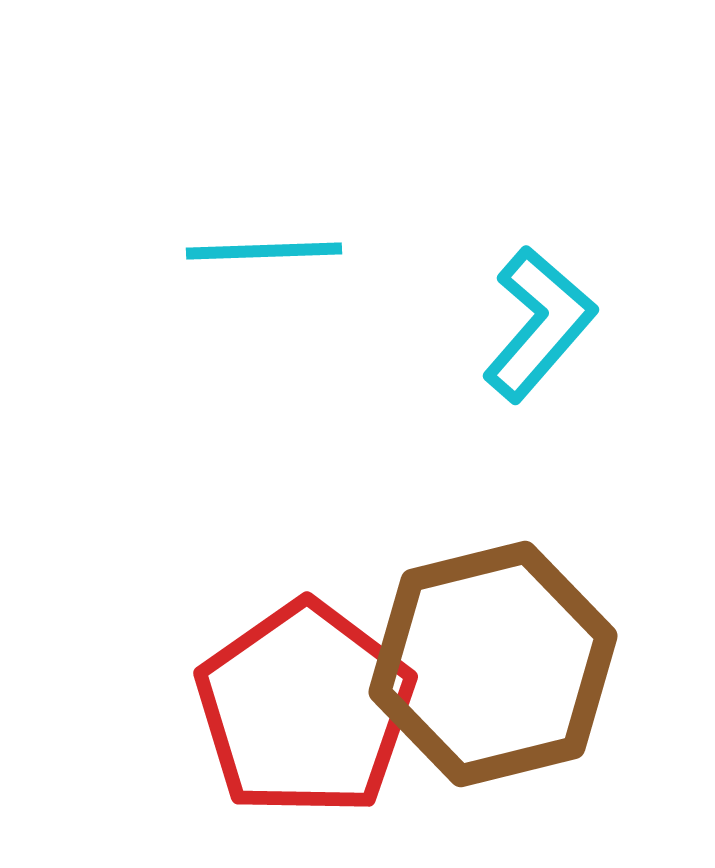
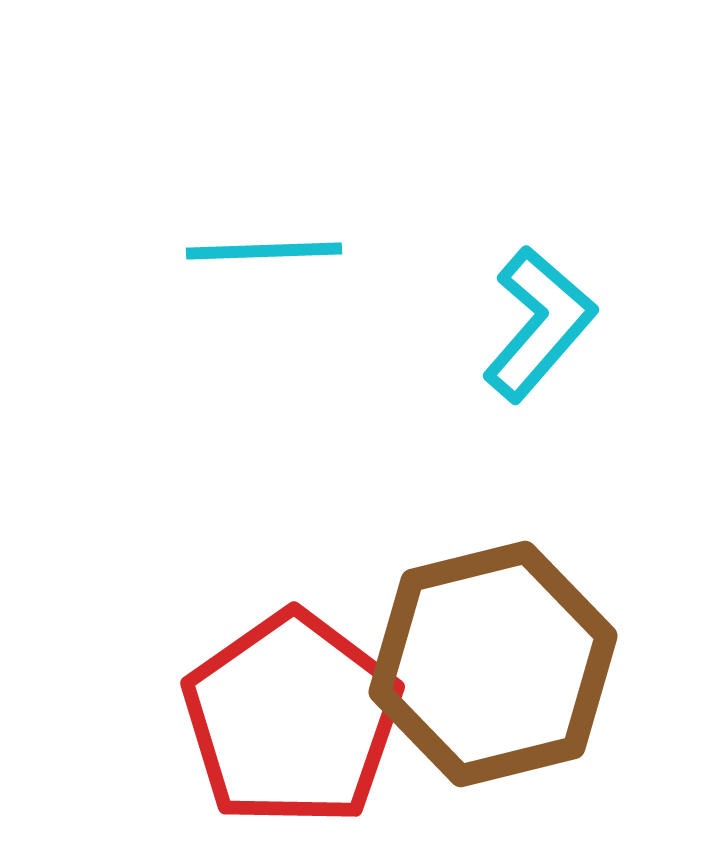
red pentagon: moved 13 px left, 10 px down
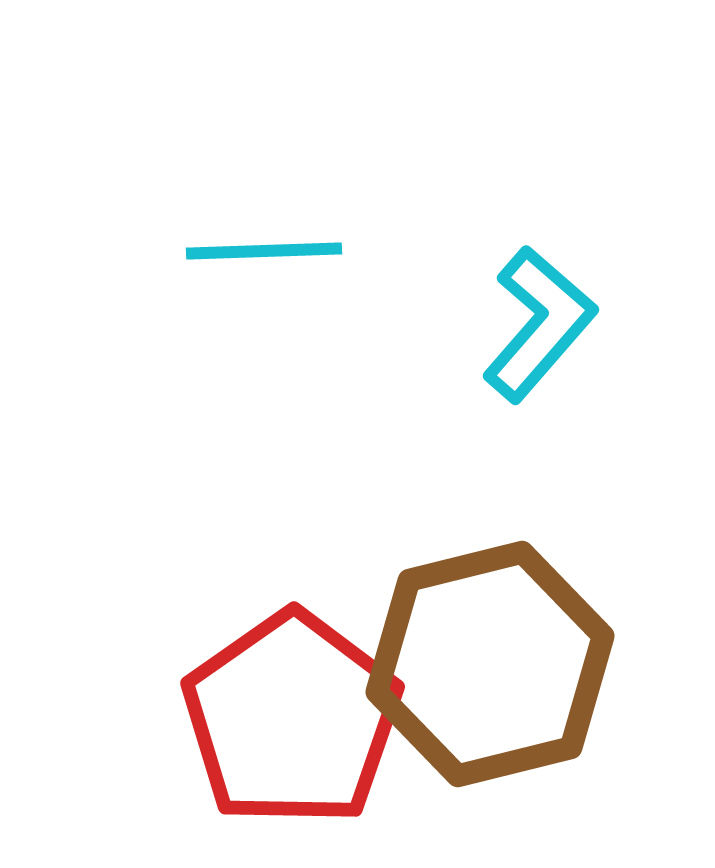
brown hexagon: moved 3 px left
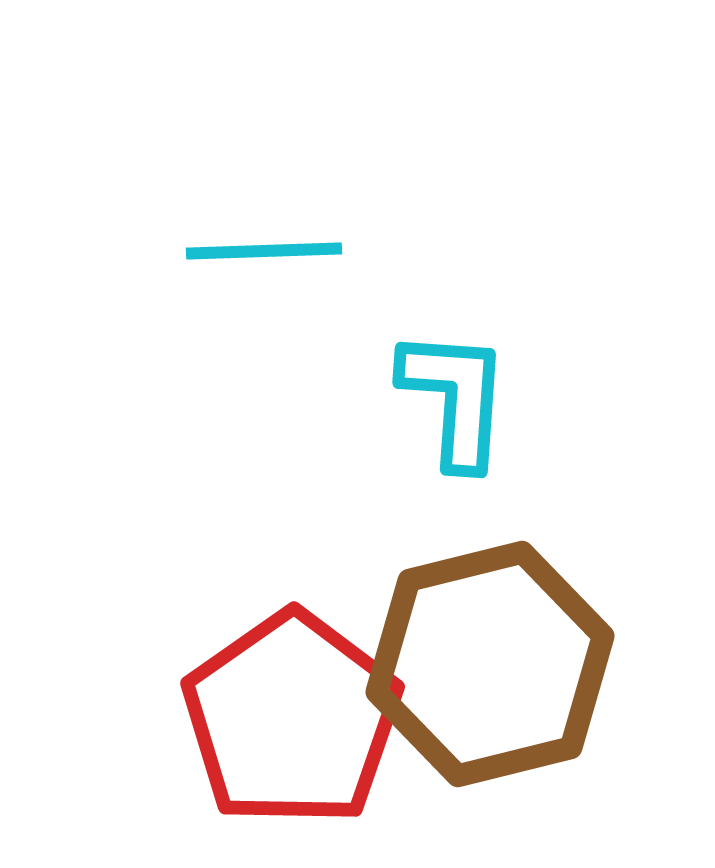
cyan L-shape: moved 84 px left, 74 px down; rotated 37 degrees counterclockwise
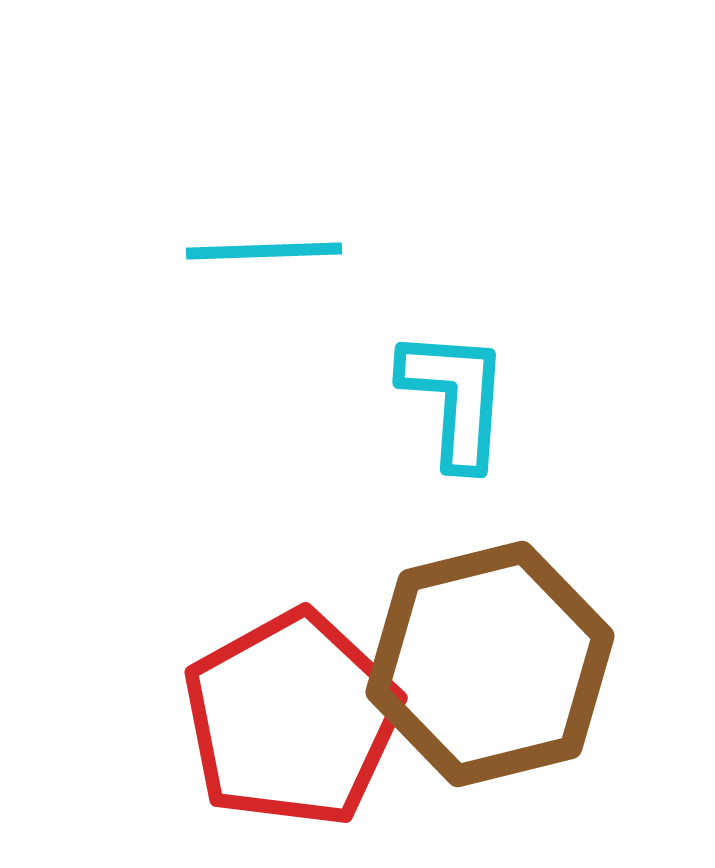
red pentagon: rotated 6 degrees clockwise
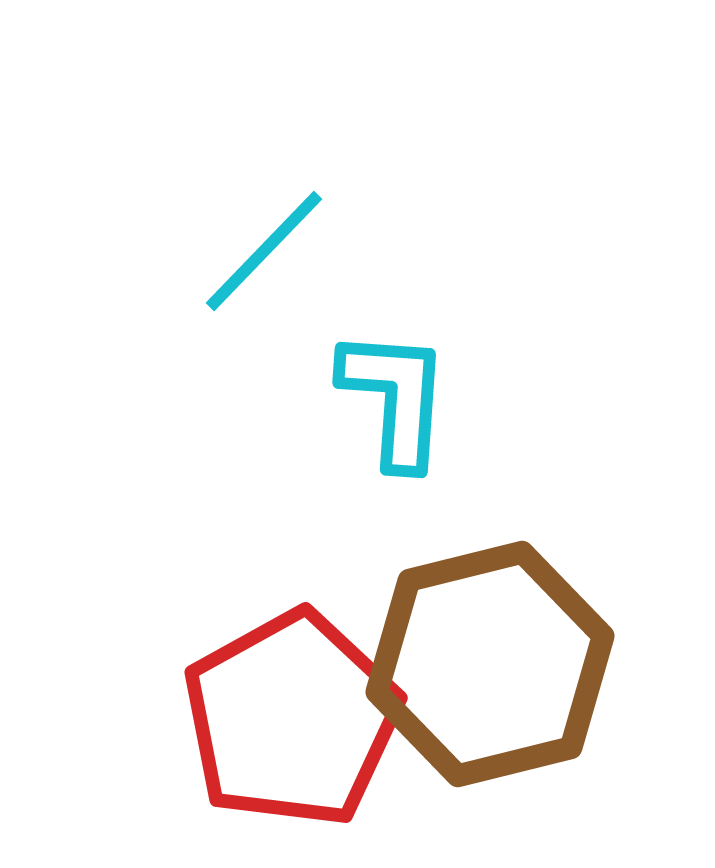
cyan line: rotated 44 degrees counterclockwise
cyan L-shape: moved 60 px left
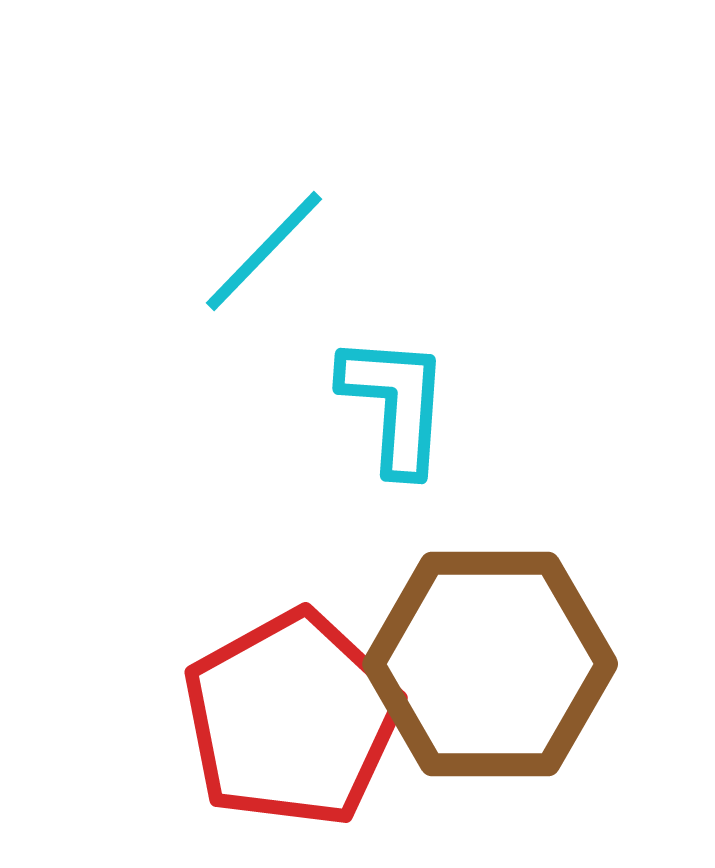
cyan L-shape: moved 6 px down
brown hexagon: rotated 14 degrees clockwise
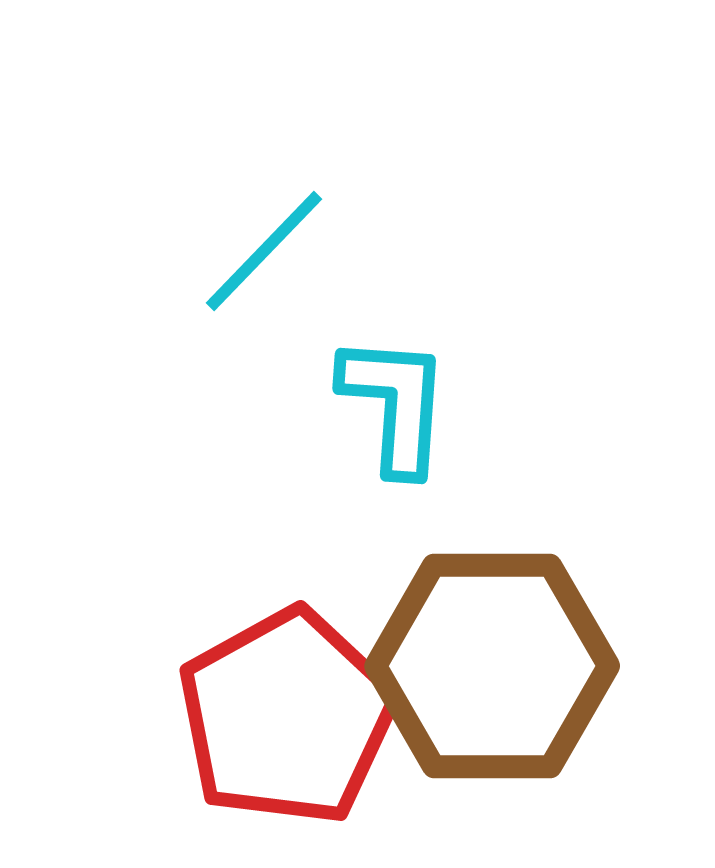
brown hexagon: moved 2 px right, 2 px down
red pentagon: moved 5 px left, 2 px up
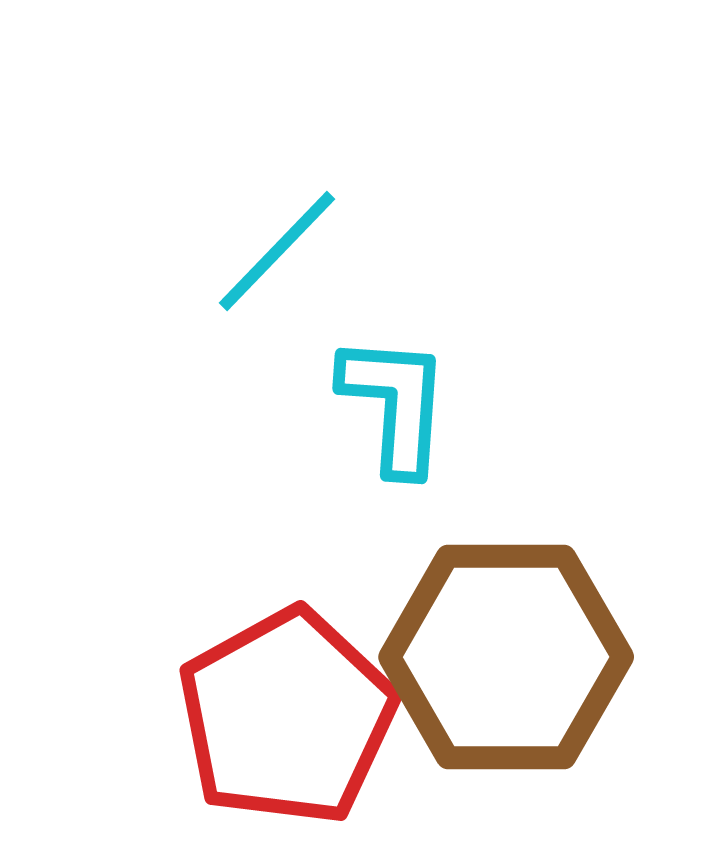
cyan line: moved 13 px right
brown hexagon: moved 14 px right, 9 px up
